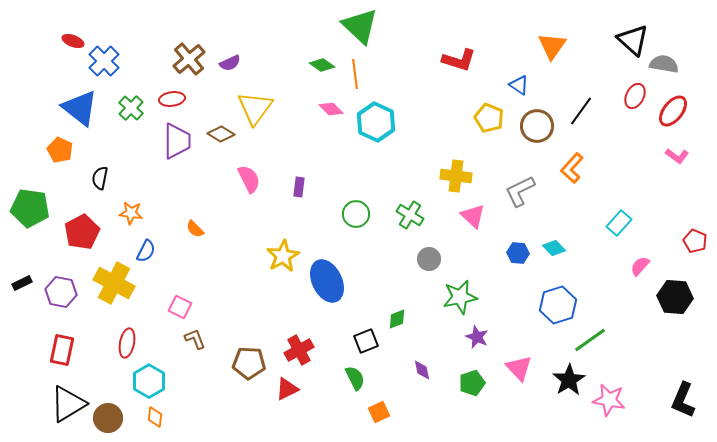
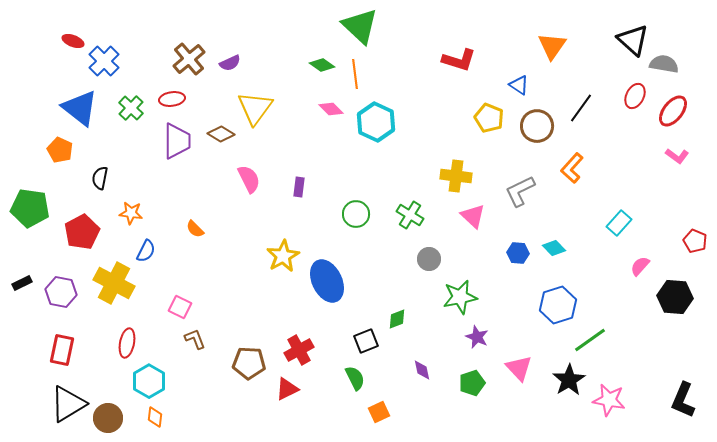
black line at (581, 111): moved 3 px up
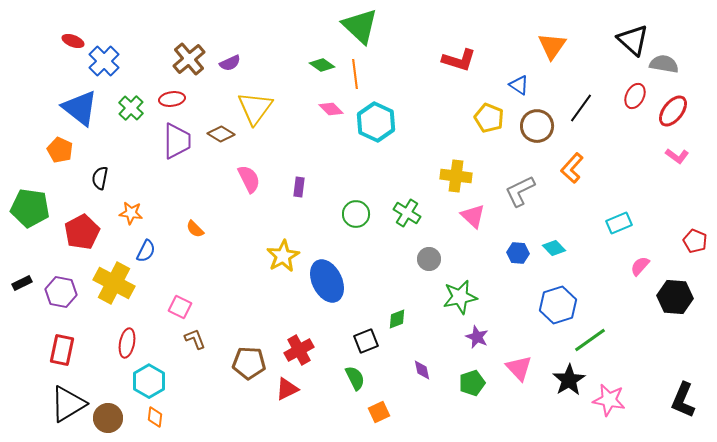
green cross at (410, 215): moved 3 px left, 2 px up
cyan rectangle at (619, 223): rotated 25 degrees clockwise
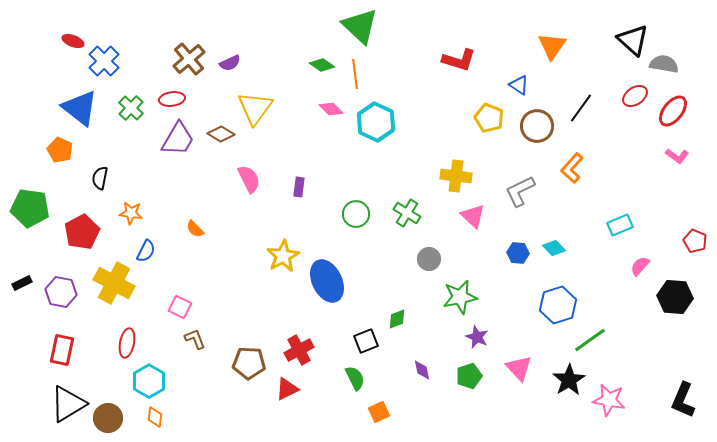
red ellipse at (635, 96): rotated 30 degrees clockwise
purple trapezoid at (177, 141): moved 1 px right, 2 px up; rotated 30 degrees clockwise
cyan rectangle at (619, 223): moved 1 px right, 2 px down
green pentagon at (472, 383): moved 3 px left, 7 px up
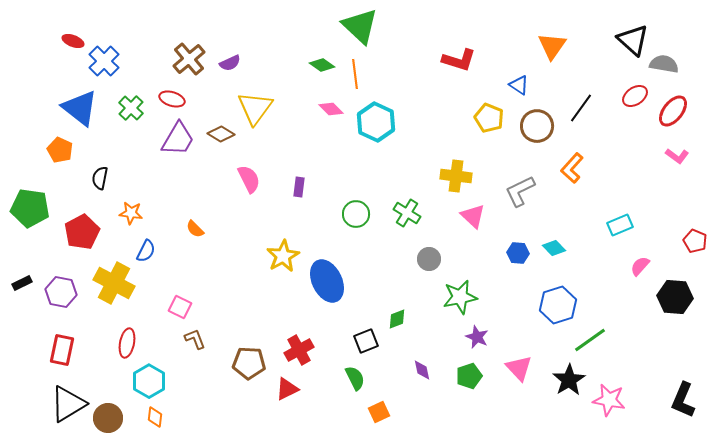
red ellipse at (172, 99): rotated 25 degrees clockwise
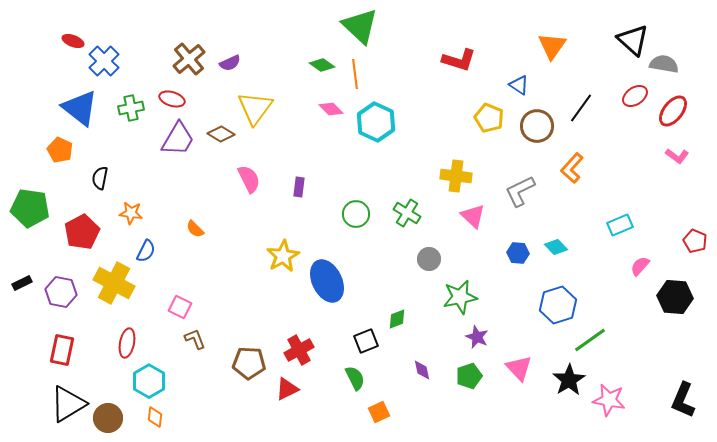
green cross at (131, 108): rotated 35 degrees clockwise
cyan diamond at (554, 248): moved 2 px right, 1 px up
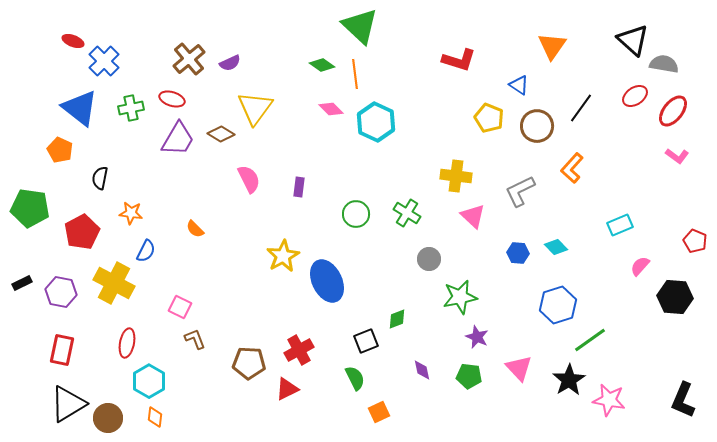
green pentagon at (469, 376): rotated 25 degrees clockwise
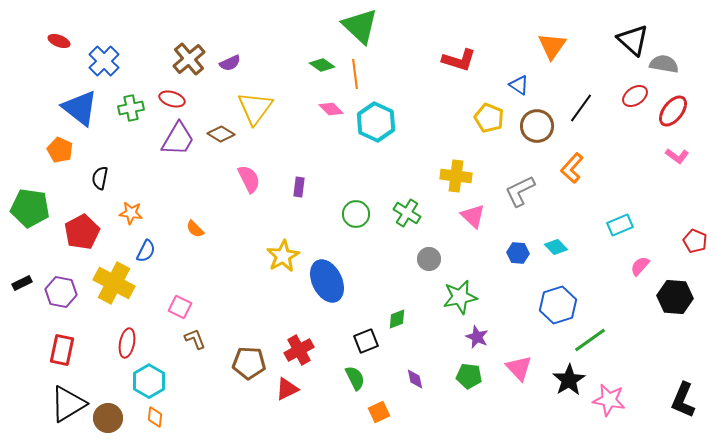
red ellipse at (73, 41): moved 14 px left
purple diamond at (422, 370): moved 7 px left, 9 px down
